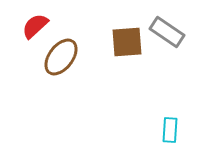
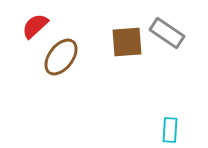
gray rectangle: moved 1 px down
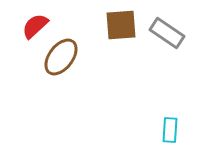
brown square: moved 6 px left, 17 px up
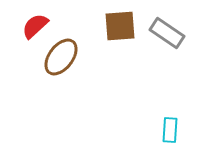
brown square: moved 1 px left, 1 px down
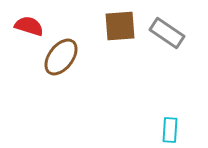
red semicircle: moved 6 px left; rotated 60 degrees clockwise
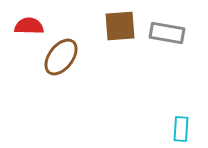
red semicircle: rotated 16 degrees counterclockwise
gray rectangle: rotated 24 degrees counterclockwise
cyan rectangle: moved 11 px right, 1 px up
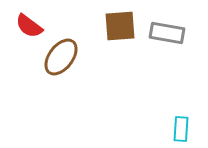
red semicircle: rotated 144 degrees counterclockwise
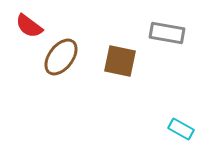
brown square: moved 35 px down; rotated 16 degrees clockwise
cyan rectangle: rotated 65 degrees counterclockwise
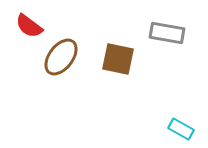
brown square: moved 2 px left, 2 px up
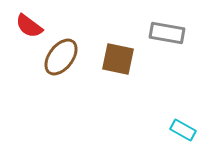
cyan rectangle: moved 2 px right, 1 px down
